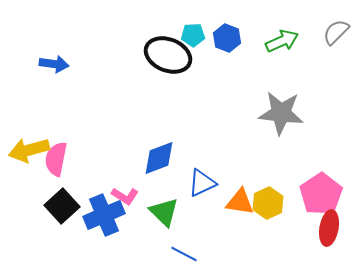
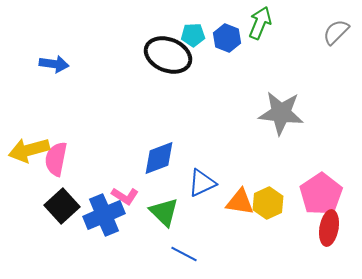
green arrow: moved 22 px left, 18 px up; rotated 44 degrees counterclockwise
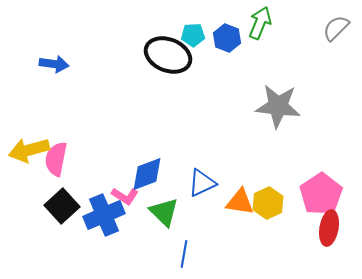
gray semicircle: moved 4 px up
gray star: moved 3 px left, 7 px up
blue diamond: moved 12 px left, 16 px down
blue line: rotated 72 degrees clockwise
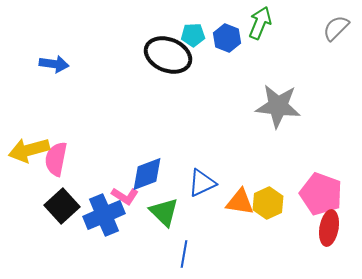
pink pentagon: rotated 18 degrees counterclockwise
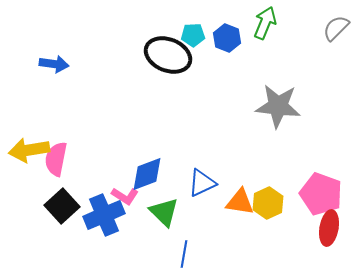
green arrow: moved 5 px right
yellow arrow: rotated 6 degrees clockwise
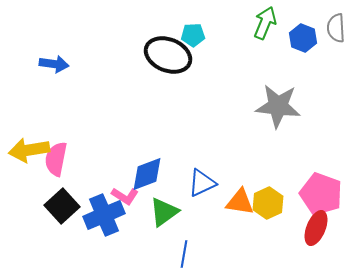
gray semicircle: rotated 48 degrees counterclockwise
blue hexagon: moved 76 px right
green triangle: rotated 40 degrees clockwise
red ellipse: moved 13 px left; rotated 12 degrees clockwise
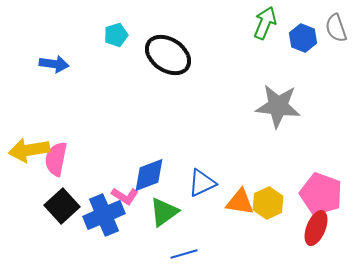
gray semicircle: rotated 16 degrees counterclockwise
cyan pentagon: moved 77 px left; rotated 15 degrees counterclockwise
black ellipse: rotated 12 degrees clockwise
blue diamond: moved 2 px right, 1 px down
blue line: rotated 64 degrees clockwise
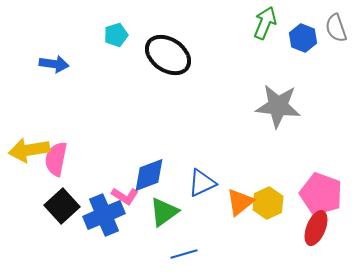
orange triangle: rotated 48 degrees counterclockwise
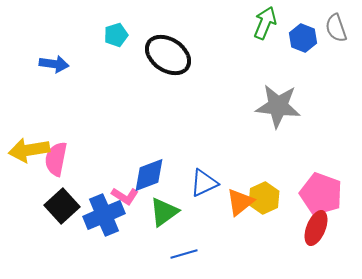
blue triangle: moved 2 px right
yellow hexagon: moved 4 px left, 5 px up
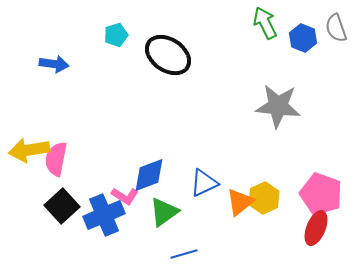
green arrow: rotated 48 degrees counterclockwise
